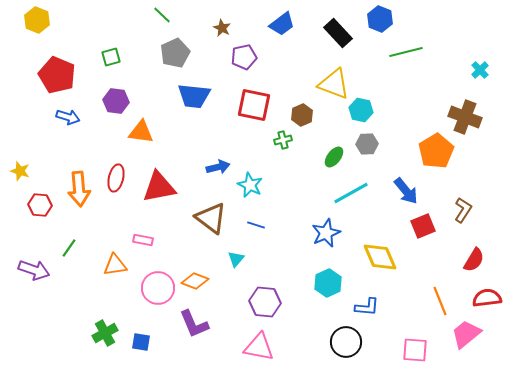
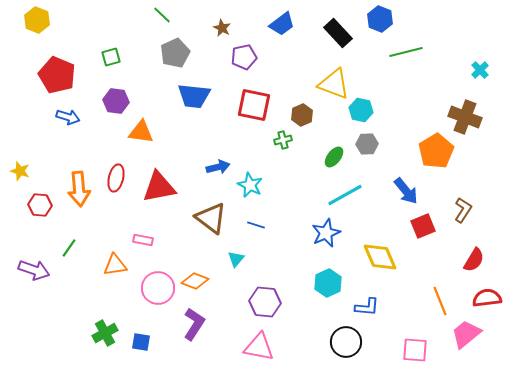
cyan line at (351, 193): moved 6 px left, 2 px down
purple L-shape at (194, 324): rotated 124 degrees counterclockwise
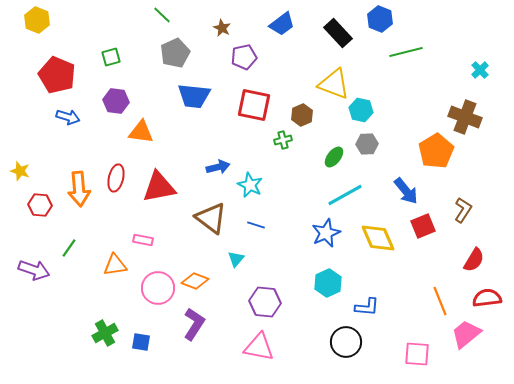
yellow diamond at (380, 257): moved 2 px left, 19 px up
pink square at (415, 350): moved 2 px right, 4 px down
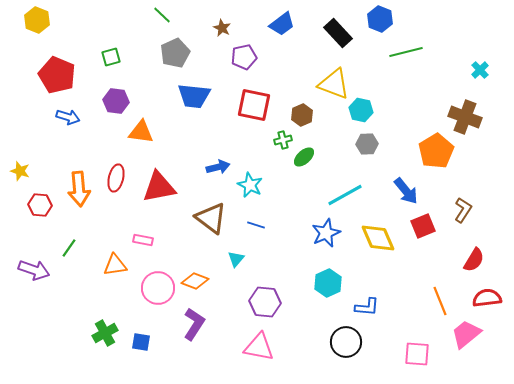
green ellipse at (334, 157): moved 30 px left; rotated 10 degrees clockwise
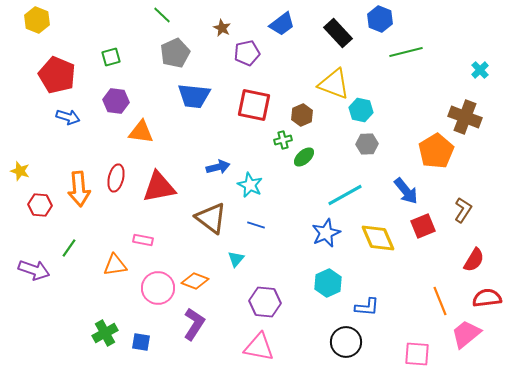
purple pentagon at (244, 57): moved 3 px right, 4 px up
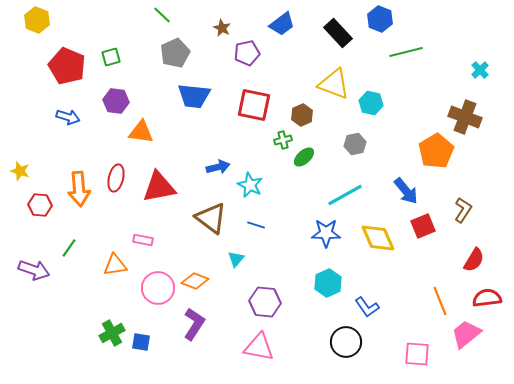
red pentagon at (57, 75): moved 10 px right, 9 px up
cyan hexagon at (361, 110): moved 10 px right, 7 px up
gray hexagon at (367, 144): moved 12 px left; rotated 10 degrees counterclockwise
blue star at (326, 233): rotated 24 degrees clockwise
blue L-shape at (367, 307): rotated 50 degrees clockwise
green cross at (105, 333): moved 7 px right
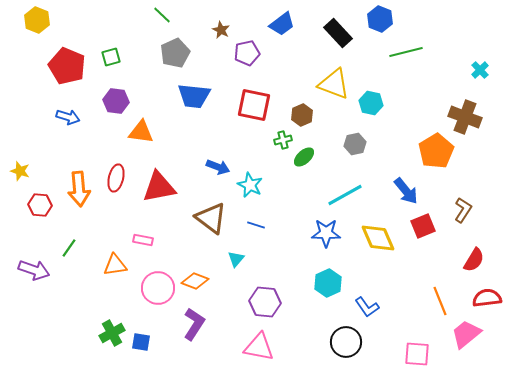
brown star at (222, 28): moved 1 px left, 2 px down
blue arrow at (218, 167): rotated 35 degrees clockwise
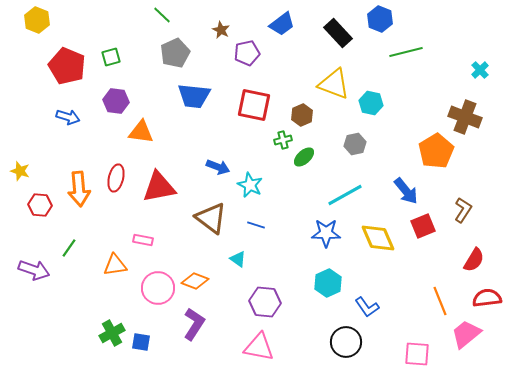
cyan triangle at (236, 259): moved 2 px right; rotated 36 degrees counterclockwise
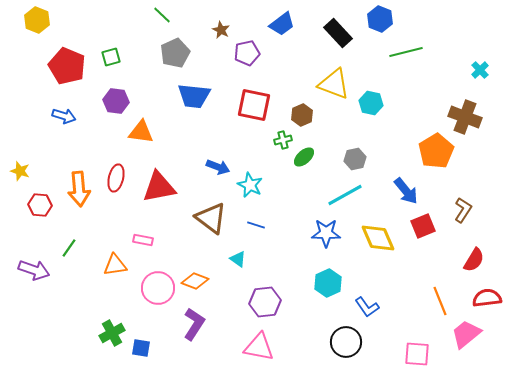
blue arrow at (68, 117): moved 4 px left, 1 px up
gray hexagon at (355, 144): moved 15 px down
purple hexagon at (265, 302): rotated 12 degrees counterclockwise
blue square at (141, 342): moved 6 px down
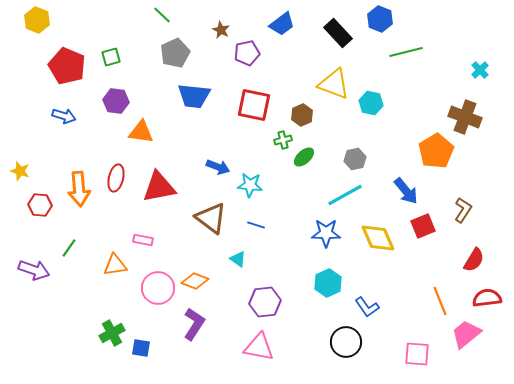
cyan star at (250, 185): rotated 20 degrees counterclockwise
